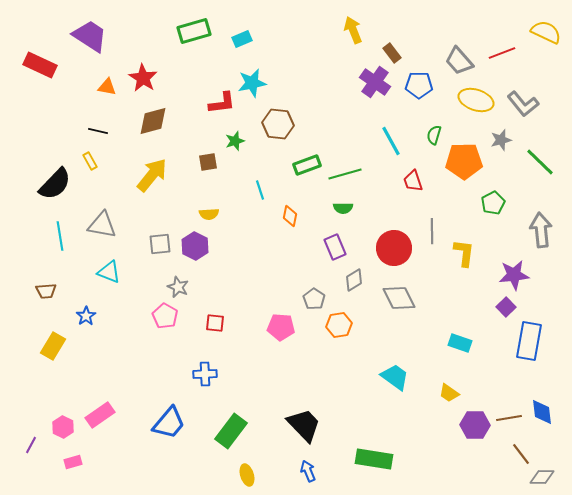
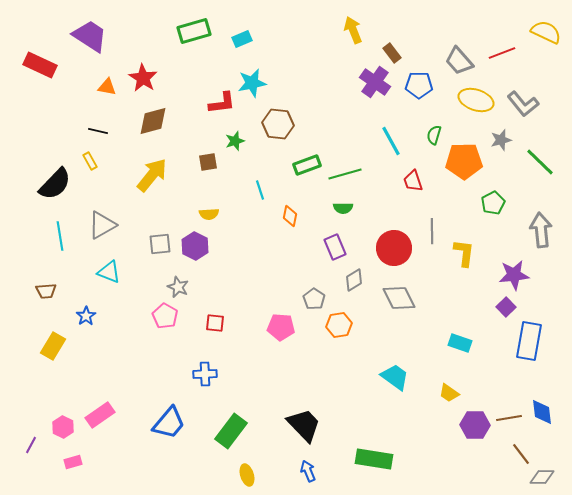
gray triangle at (102, 225): rotated 40 degrees counterclockwise
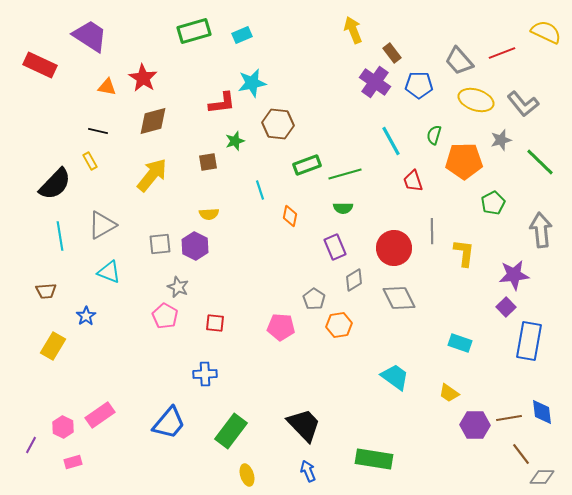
cyan rectangle at (242, 39): moved 4 px up
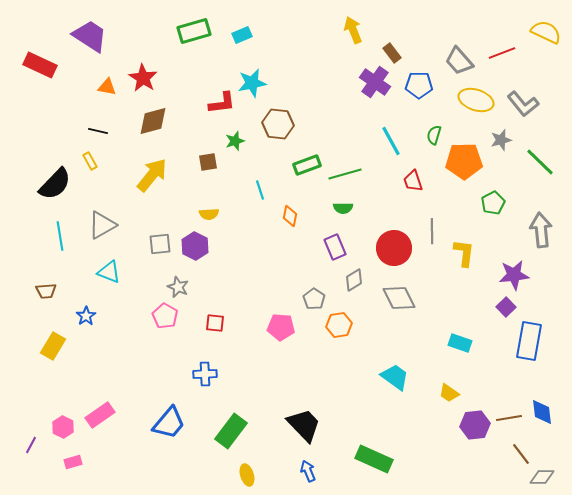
purple hexagon at (475, 425): rotated 8 degrees counterclockwise
green rectangle at (374, 459): rotated 15 degrees clockwise
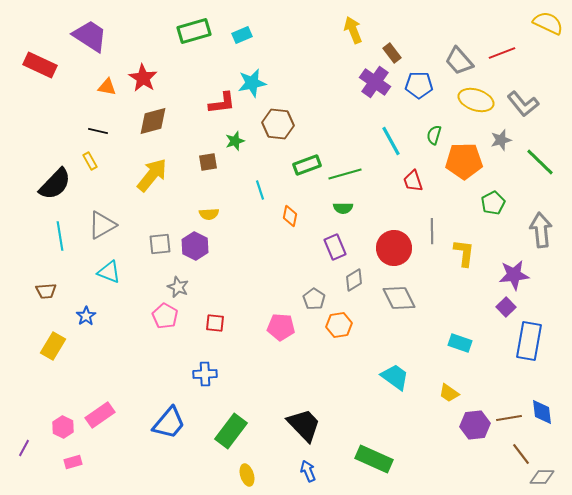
yellow semicircle at (546, 32): moved 2 px right, 9 px up
purple line at (31, 445): moved 7 px left, 3 px down
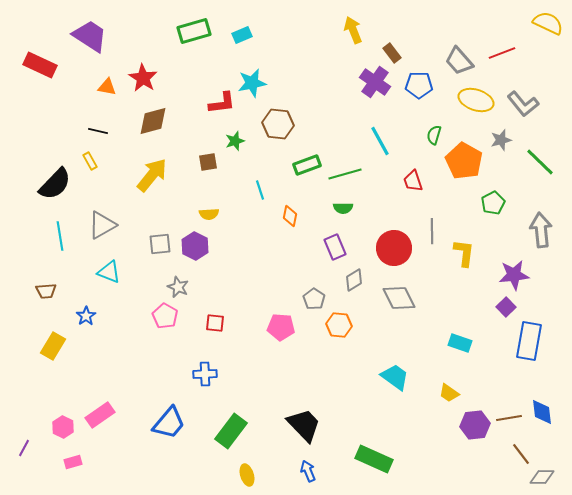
cyan line at (391, 141): moved 11 px left
orange pentagon at (464, 161): rotated 30 degrees clockwise
orange hexagon at (339, 325): rotated 15 degrees clockwise
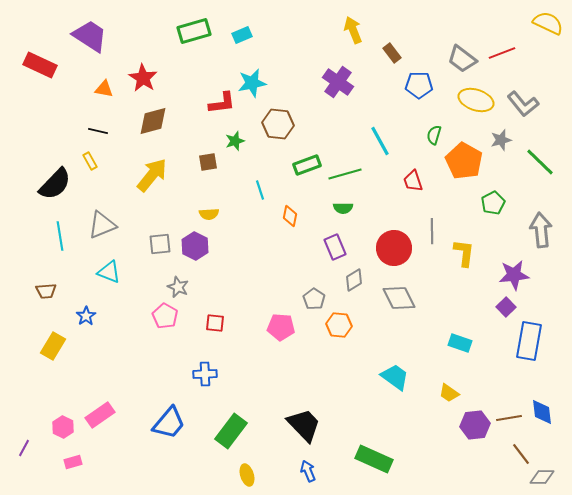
gray trapezoid at (459, 61): moved 3 px right, 2 px up; rotated 12 degrees counterclockwise
purple cross at (375, 82): moved 37 px left
orange triangle at (107, 87): moved 3 px left, 2 px down
gray triangle at (102, 225): rotated 8 degrees clockwise
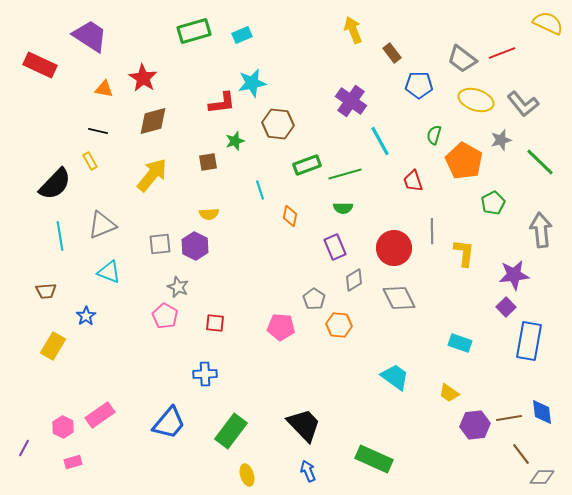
purple cross at (338, 82): moved 13 px right, 19 px down
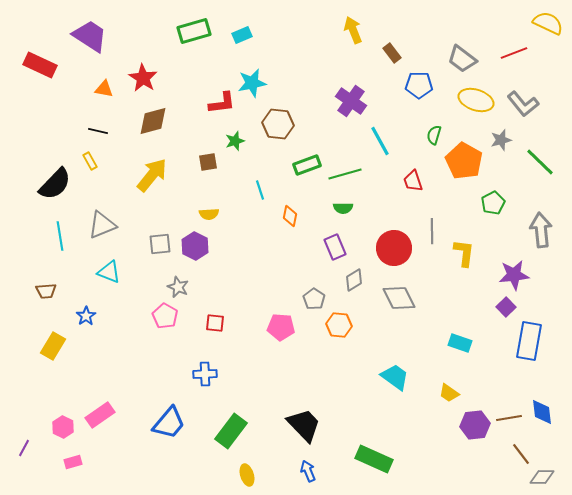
red line at (502, 53): moved 12 px right
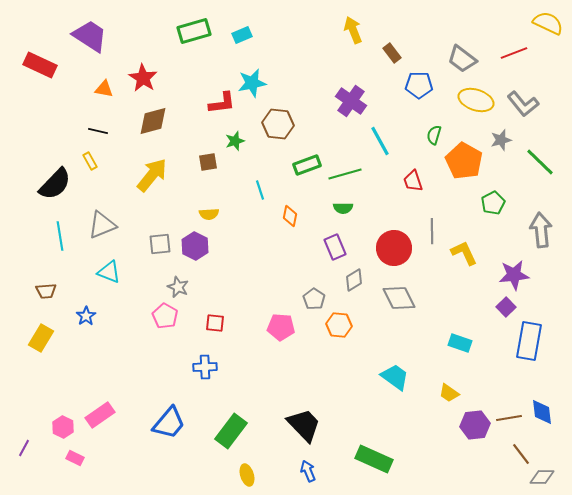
yellow L-shape at (464, 253): rotated 32 degrees counterclockwise
yellow rectangle at (53, 346): moved 12 px left, 8 px up
blue cross at (205, 374): moved 7 px up
pink rectangle at (73, 462): moved 2 px right, 4 px up; rotated 42 degrees clockwise
